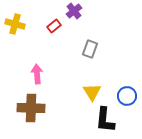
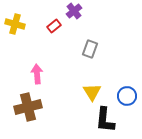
brown cross: moved 3 px left, 1 px up; rotated 16 degrees counterclockwise
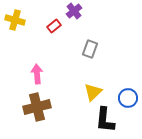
yellow cross: moved 4 px up
yellow triangle: moved 1 px right; rotated 18 degrees clockwise
blue circle: moved 1 px right, 2 px down
brown cross: moved 9 px right
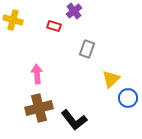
yellow cross: moved 2 px left
red rectangle: rotated 56 degrees clockwise
gray rectangle: moved 3 px left
yellow triangle: moved 18 px right, 13 px up
brown cross: moved 2 px right, 1 px down
black L-shape: moved 31 px left; rotated 44 degrees counterclockwise
